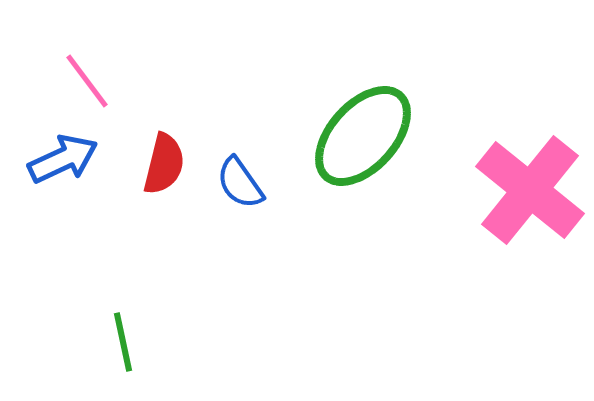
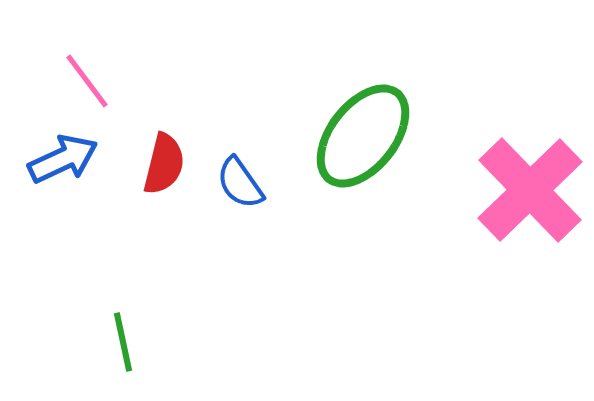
green ellipse: rotated 4 degrees counterclockwise
pink cross: rotated 7 degrees clockwise
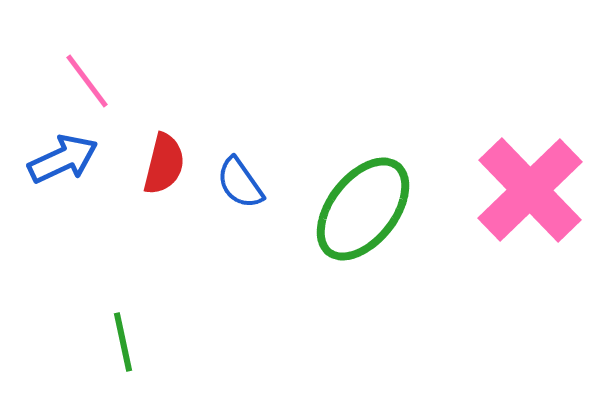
green ellipse: moved 73 px down
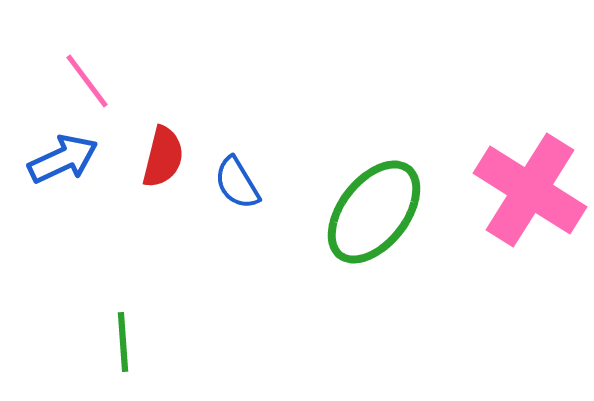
red semicircle: moved 1 px left, 7 px up
blue semicircle: moved 3 px left; rotated 4 degrees clockwise
pink cross: rotated 14 degrees counterclockwise
green ellipse: moved 11 px right, 3 px down
green line: rotated 8 degrees clockwise
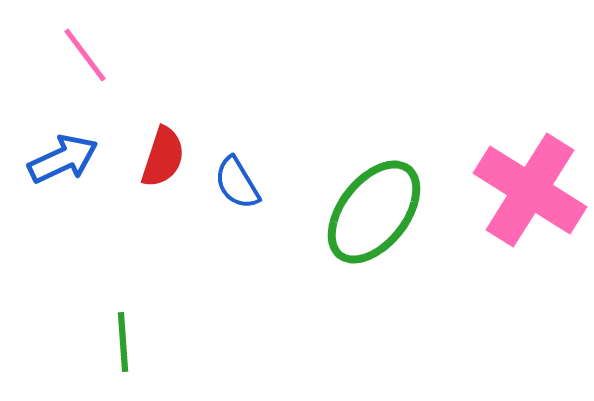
pink line: moved 2 px left, 26 px up
red semicircle: rotated 4 degrees clockwise
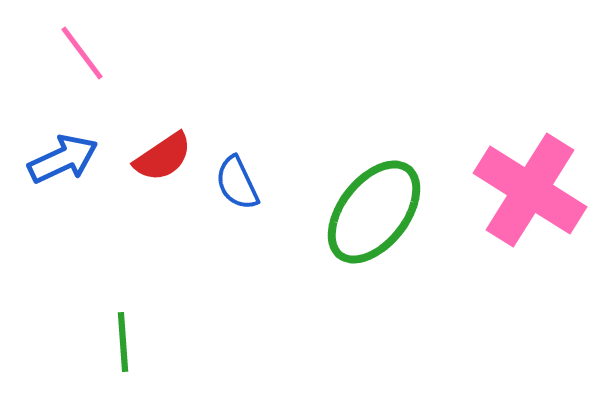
pink line: moved 3 px left, 2 px up
red semicircle: rotated 38 degrees clockwise
blue semicircle: rotated 6 degrees clockwise
